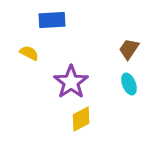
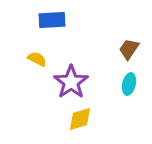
yellow semicircle: moved 8 px right, 6 px down
cyan ellipse: rotated 35 degrees clockwise
yellow diamond: moved 1 px left; rotated 12 degrees clockwise
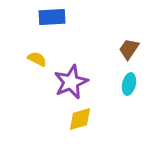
blue rectangle: moved 3 px up
purple star: rotated 12 degrees clockwise
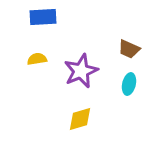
blue rectangle: moved 9 px left
brown trapezoid: rotated 100 degrees counterclockwise
yellow semicircle: rotated 36 degrees counterclockwise
purple star: moved 10 px right, 11 px up
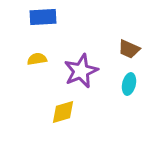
yellow diamond: moved 17 px left, 7 px up
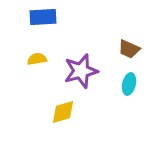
purple star: rotated 8 degrees clockwise
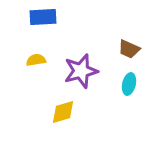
yellow semicircle: moved 1 px left, 1 px down
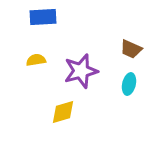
brown trapezoid: moved 2 px right
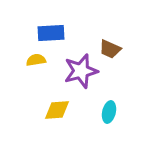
blue rectangle: moved 8 px right, 16 px down
brown trapezoid: moved 21 px left
cyan ellipse: moved 20 px left, 28 px down
yellow diamond: moved 6 px left, 2 px up; rotated 12 degrees clockwise
